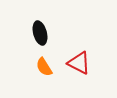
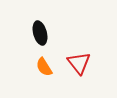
red triangle: rotated 25 degrees clockwise
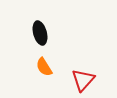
red triangle: moved 4 px right, 17 px down; rotated 20 degrees clockwise
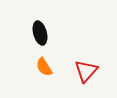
red triangle: moved 3 px right, 9 px up
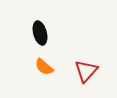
orange semicircle: rotated 18 degrees counterclockwise
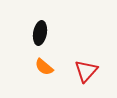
black ellipse: rotated 25 degrees clockwise
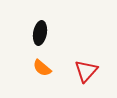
orange semicircle: moved 2 px left, 1 px down
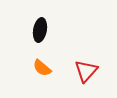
black ellipse: moved 3 px up
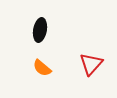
red triangle: moved 5 px right, 7 px up
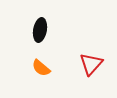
orange semicircle: moved 1 px left
